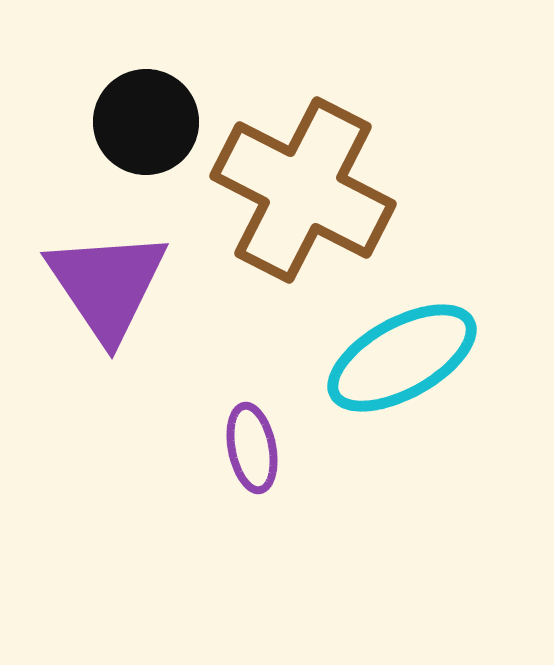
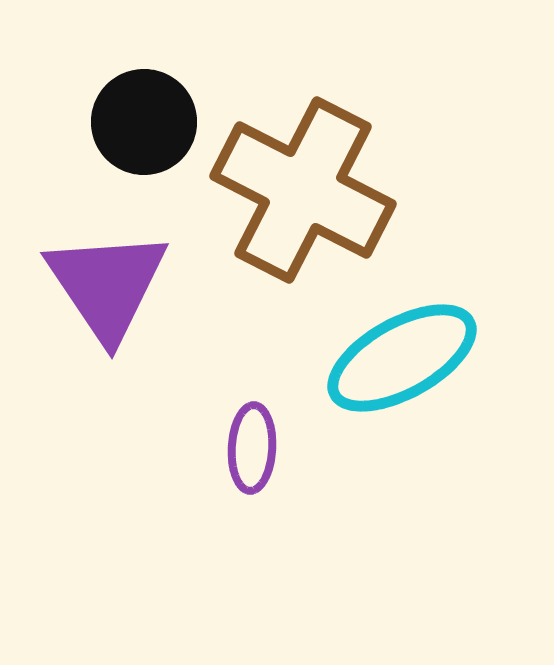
black circle: moved 2 px left
purple ellipse: rotated 14 degrees clockwise
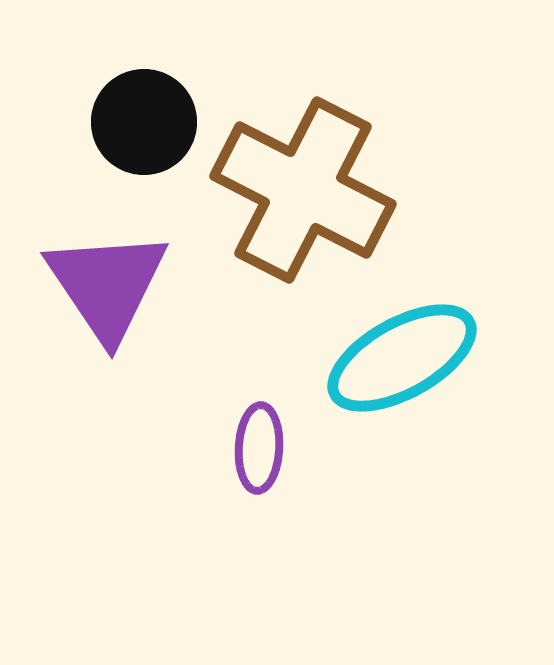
purple ellipse: moved 7 px right
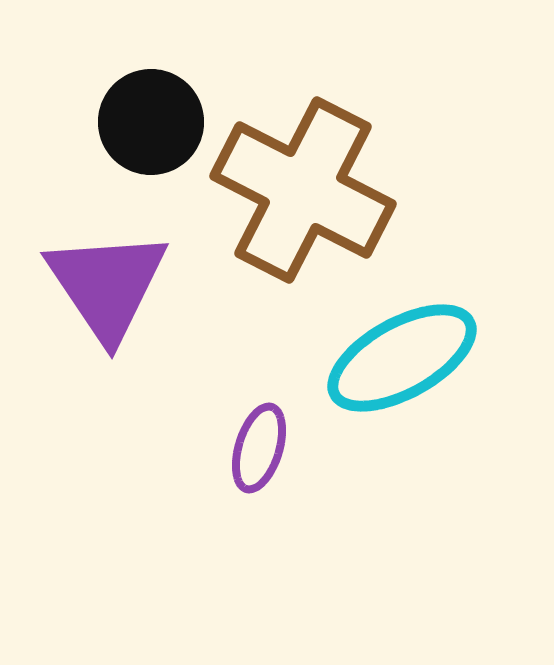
black circle: moved 7 px right
purple ellipse: rotated 14 degrees clockwise
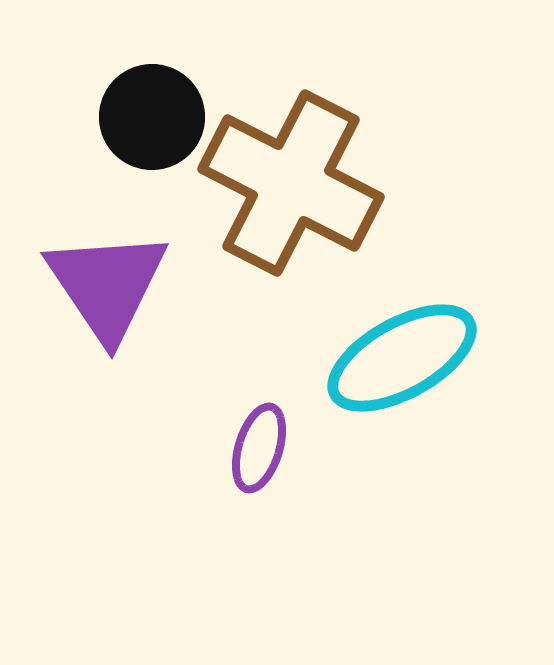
black circle: moved 1 px right, 5 px up
brown cross: moved 12 px left, 7 px up
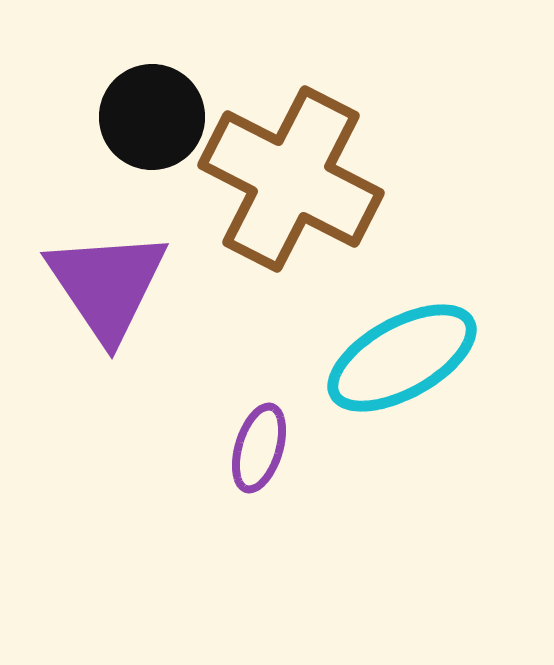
brown cross: moved 4 px up
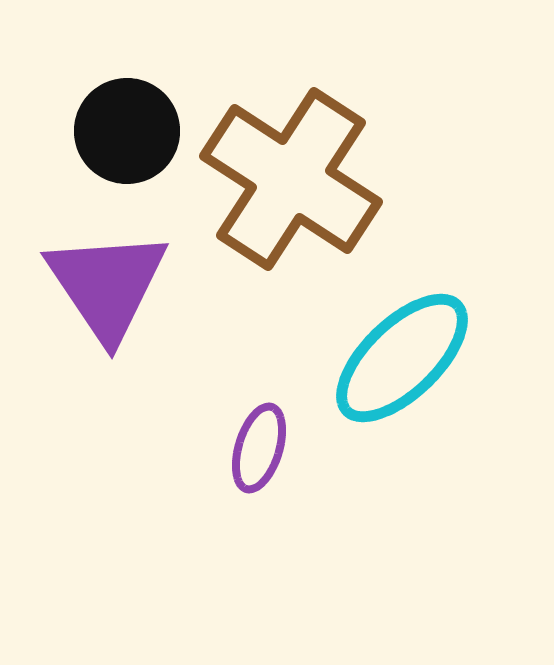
black circle: moved 25 px left, 14 px down
brown cross: rotated 6 degrees clockwise
cyan ellipse: rotated 15 degrees counterclockwise
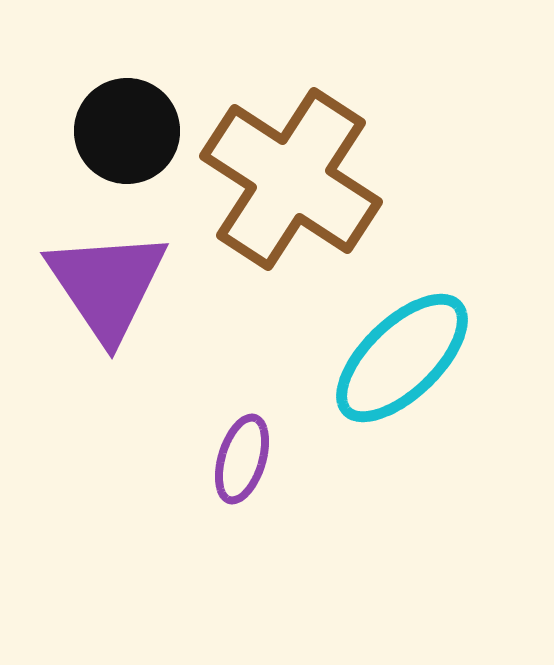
purple ellipse: moved 17 px left, 11 px down
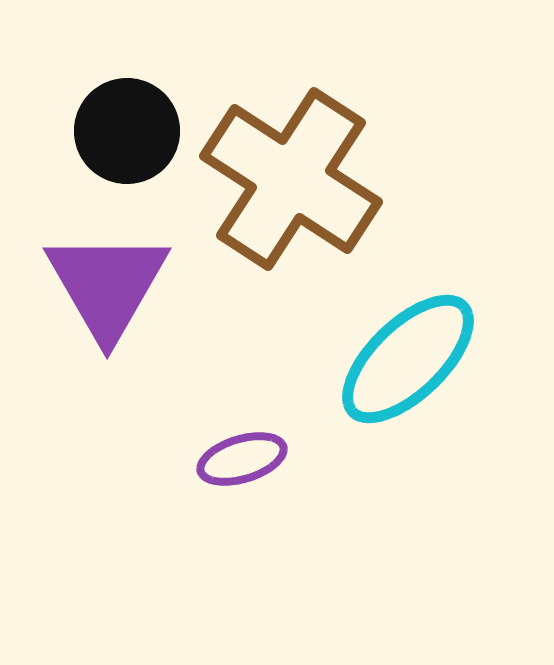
purple triangle: rotated 4 degrees clockwise
cyan ellipse: moved 6 px right, 1 px down
purple ellipse: rotated 56 degrees clockwise
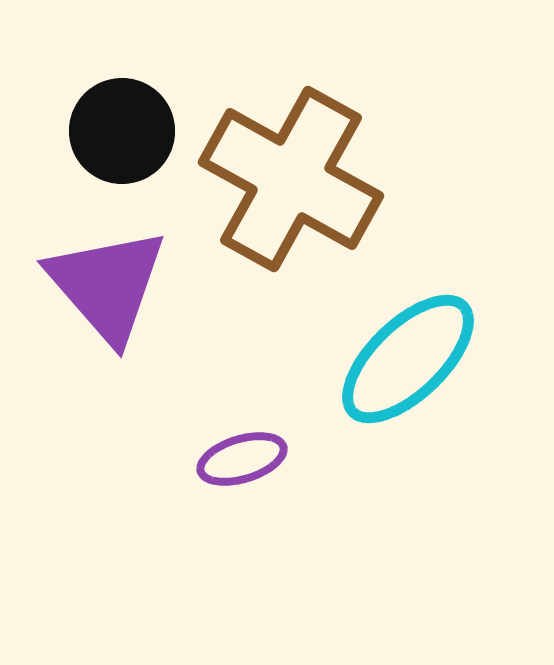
black circle: moved 5 px left
brown cross: rotated 4 degrees counterclockwise
purple triangle: rotated 11 degrees counterclockwise
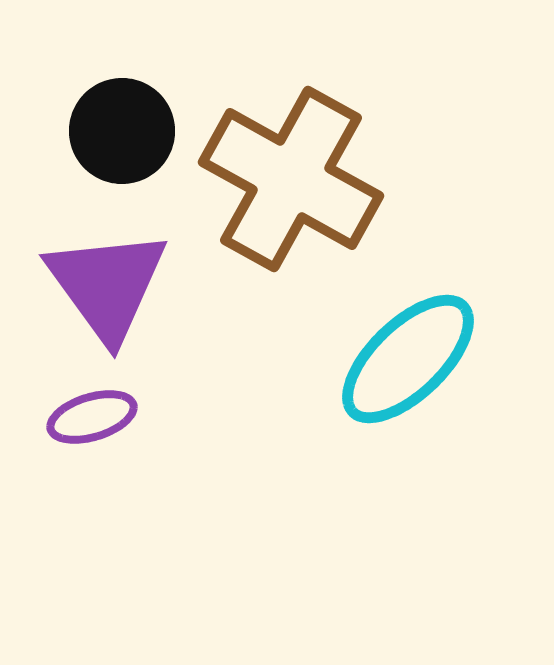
purple triangle: rotated 5 degrees clockwise
purple ellipse: moved 150 px left, 42 px up
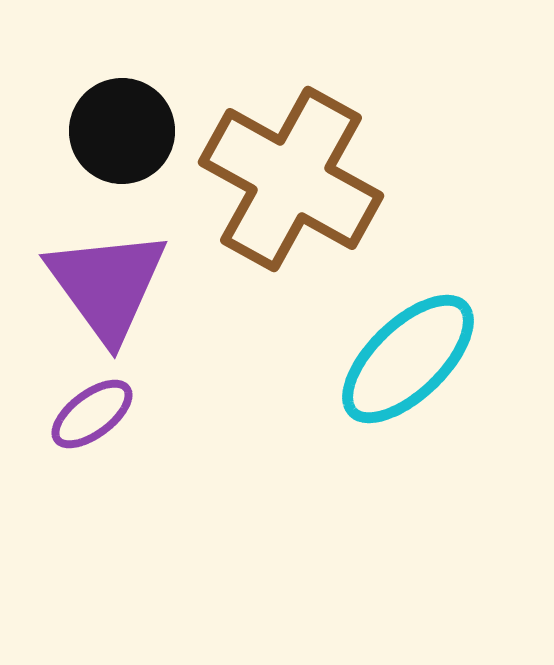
purple ellipse: moved 3 px up; rotated 20 degrees counterclockwise
